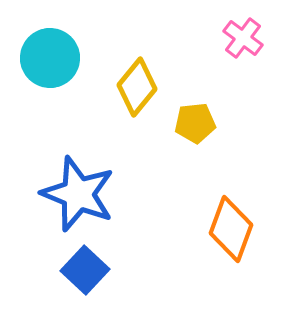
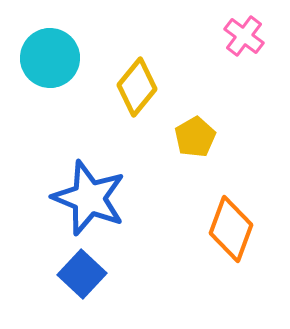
pink cross: moved 1 px right, 2 px up
yellow pentagon: moved 14 px down; rotated 24 degrees counterclockwise
blue star: moved 11 px right, 4 px down
blue square: moved 3 px left, 4 px down
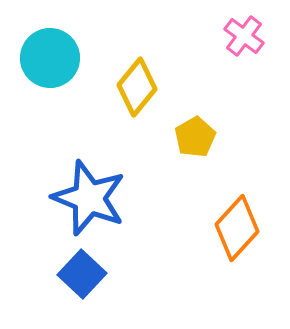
orange diamond: moved 6 px right, 1 px up; rotated 22 degrees clockwise
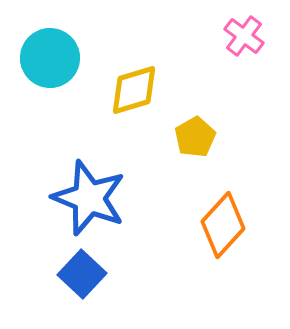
yellow diamond: moved 3 px left, 3 px down; rotated 34 degrees clockwise
orange diamond: moved 14 px left, 3 px up
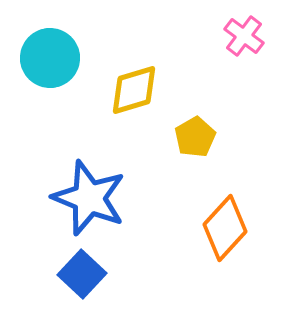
orange diamond: moved 2 px right, 3 px down
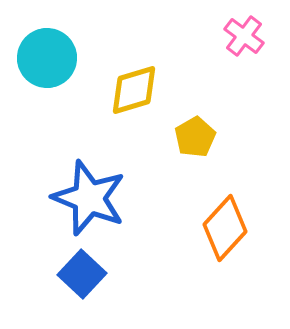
cyan circle: moved 3 px left
